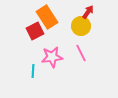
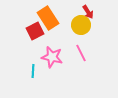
red arrow: rotated 112 degrees clockwise
orange rectangle: moved 1 px right, 1 px down
yellow circle: moved 1 px up
pink star: rotated 20 degrees clockwise
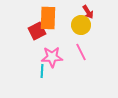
orange rectangle: rotated 35 degrees clockwise
red square: moved 2 px right
pink line: moved 1 px up
pink star: rotated 15 degrees counterclockwise
cyan line: moved 9 px right
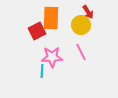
orange rectangle: moved 3 px right
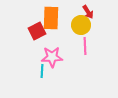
pink line: moved 4 px right, 6 px up; rotated 24 degrees clockwise
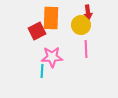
red arrow: rotated 24 degrees clockwise
pink line: moved 1 px right, 3 px down
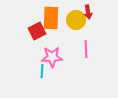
yellow circle: moved 5 px left, 5 px up
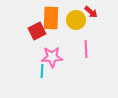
red arrow: moved 3 px right; rotated 40 degrees counterclockwise
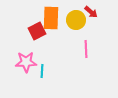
pink star: moved 26 px left, 5 px down
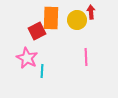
red arrow: rotated 136 degrees counterclockwise
yellow circle: moved 1 px right
pink line: moved 8 px down
pink star: moved 1 px right, 4 px up; rotated 30 degrees clockwise
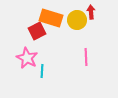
orange rectangle: rotated 75 degrees counterclockwise
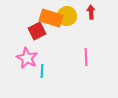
yellow circle: moved 10 px left, 4 px up
